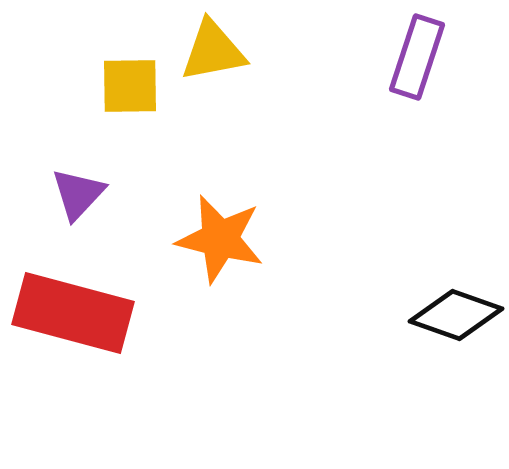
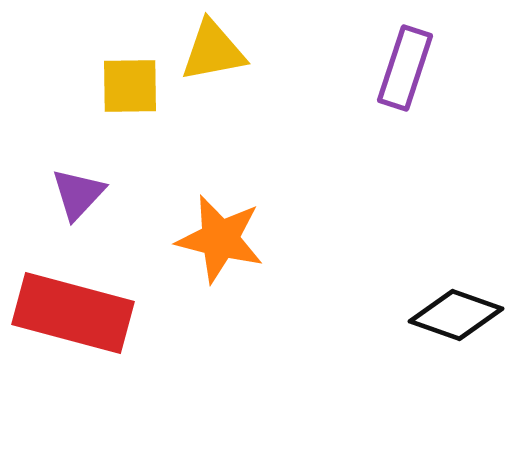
purple rectangle: moved 12 px left, 11 px down
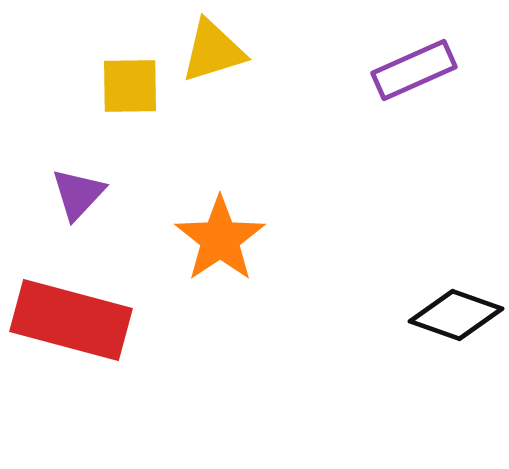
yellow triangle: rotated 6 degrees counterclockwise
purple rectangle: moved 9 px right, 2 px down; rotated 48 degrees clockwise
orange star: rotated 24 degrees clockwise
red rectangle: moved 2 px left, 7 px down
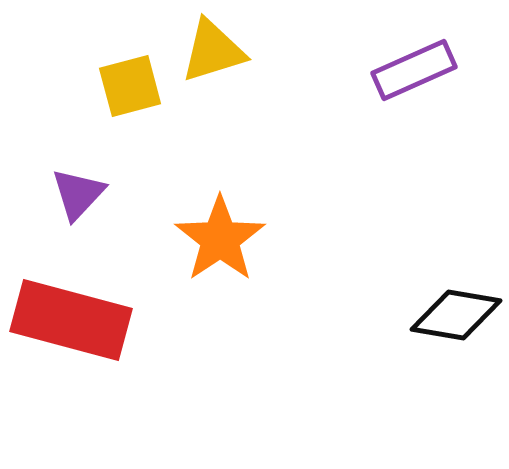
yellow square: rotated 14 degrees counterclockwise
black diamond: rotated 10 degrees counterclockwise
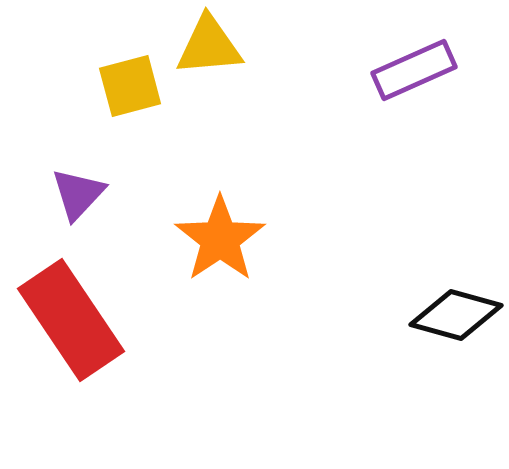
yellow triangle: moved 4 px left, 5 px up; rotated 12 degrees clockwise
black diamond: rotated 6 degrees clockwise
red rectangle: rotated 41 degrees clockwise
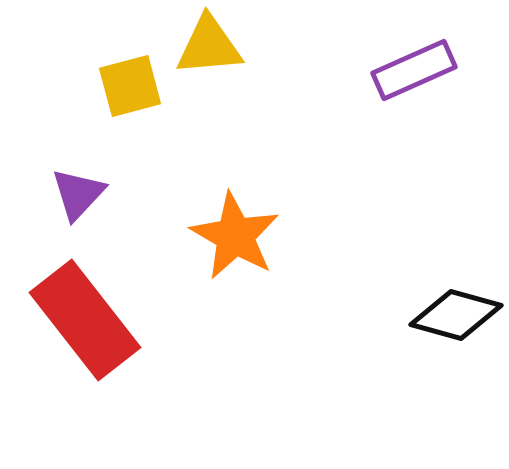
orange star: moved 15 px right, 3 px up; rotated 8 degrees counterclockwise
red rectangle: moved 14 px right; rotated 4 degrees counterclockwise
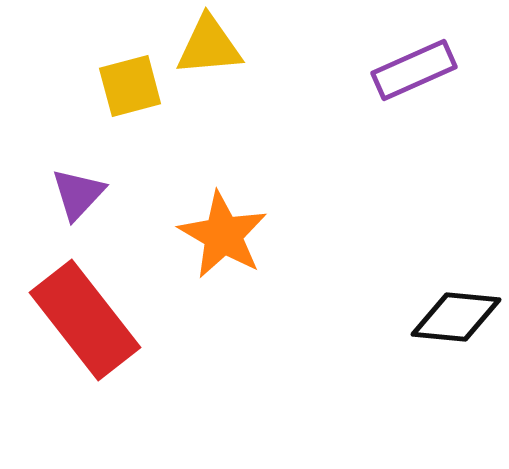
orange star: moved 12 px left, 1 px up
black diamond: moved 2 px down; rotated 10 degrees counterclockwise
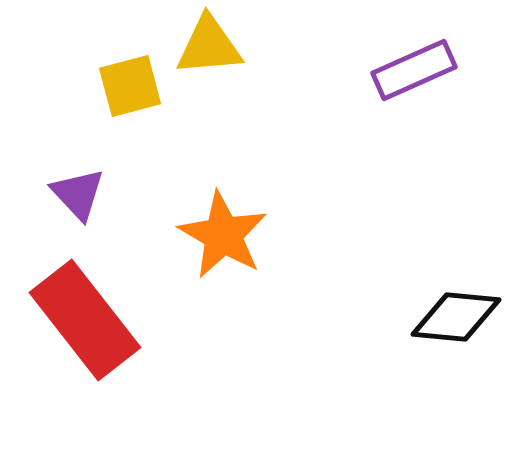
purple triangle: rotated 26 degrees counterclockwise
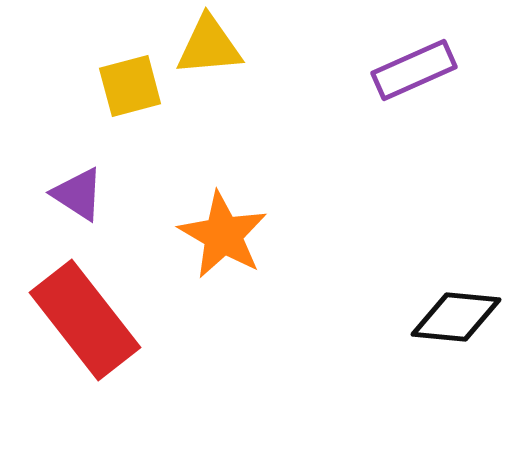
purple triangle: rotated 14 degrees counterclockwise
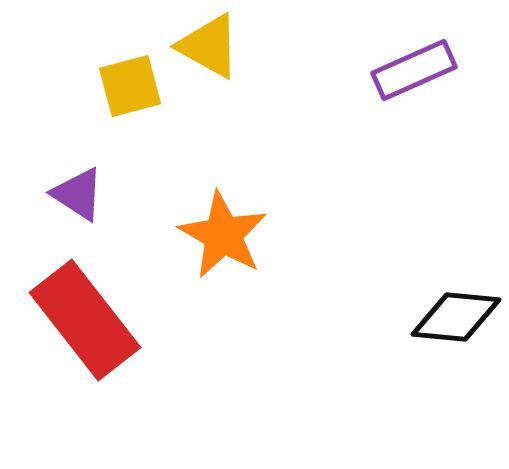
yellow triangle: rotated 34 degrees clockwise
